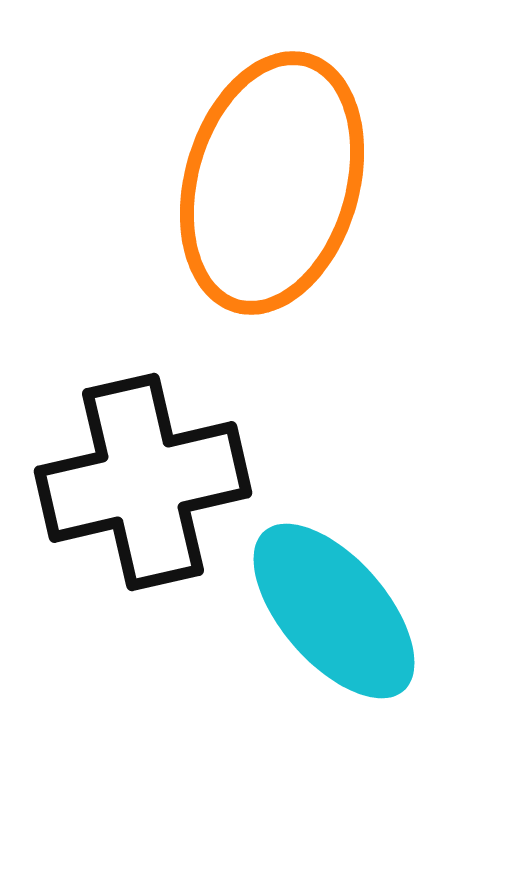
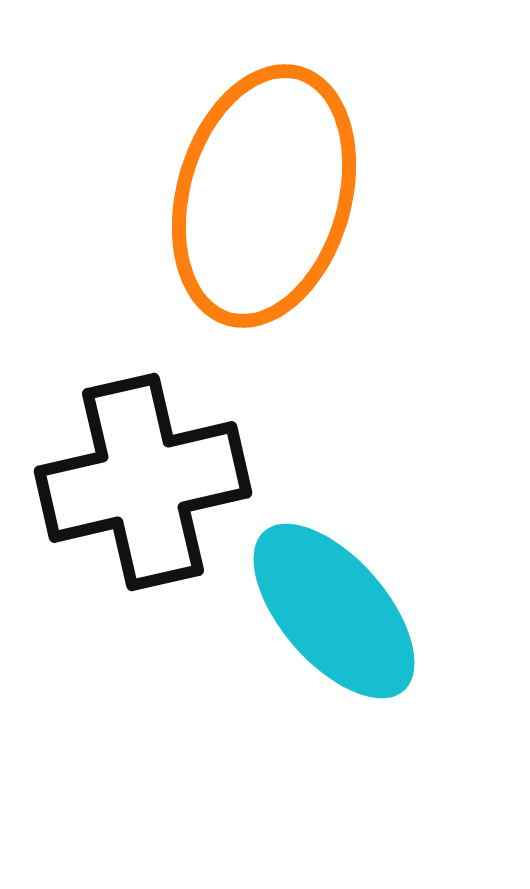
orange ellipse: moved 8 px left, 13 px down
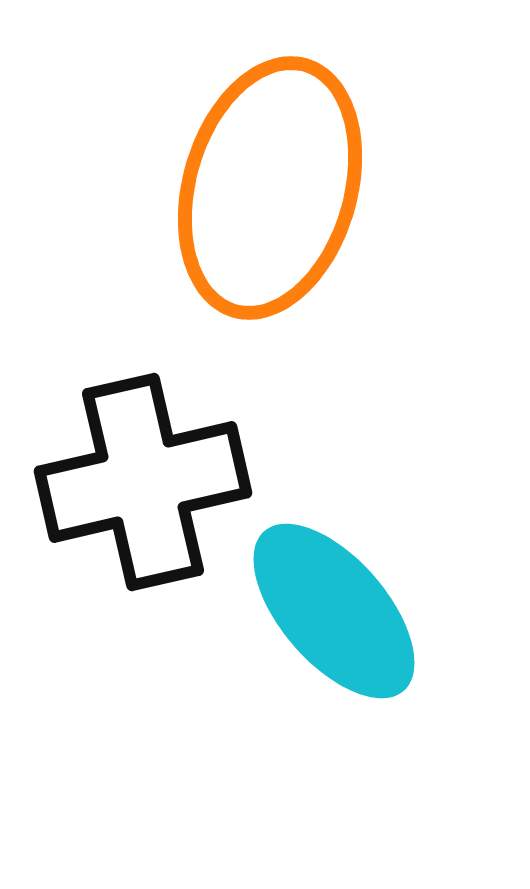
orange ellipse: moved 6 px right, 8 px up
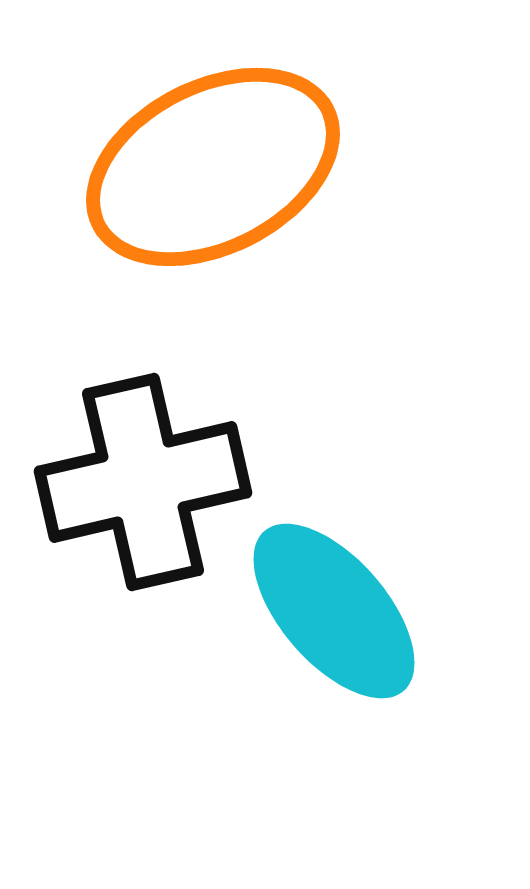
orange ellipse: moved 57 px left, 21 px up; rotated 47 degrees clockwise
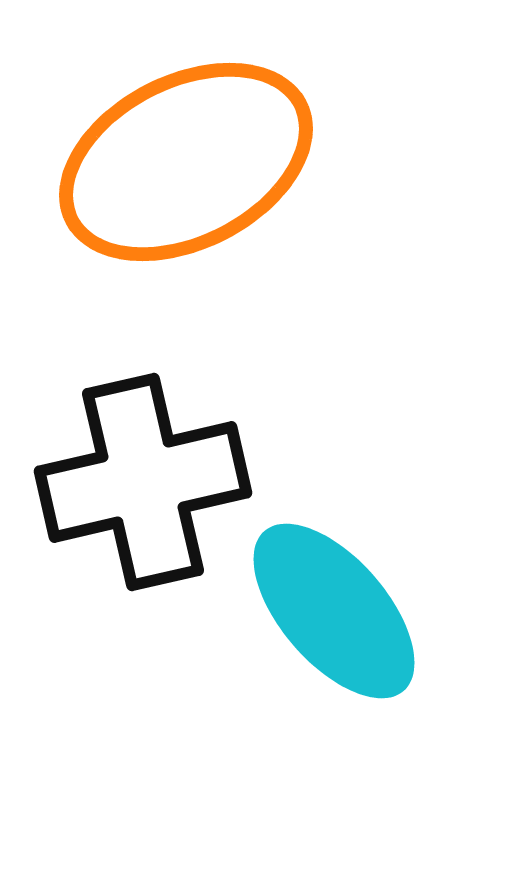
orange ellipse: moved 27 px left, 5 px up
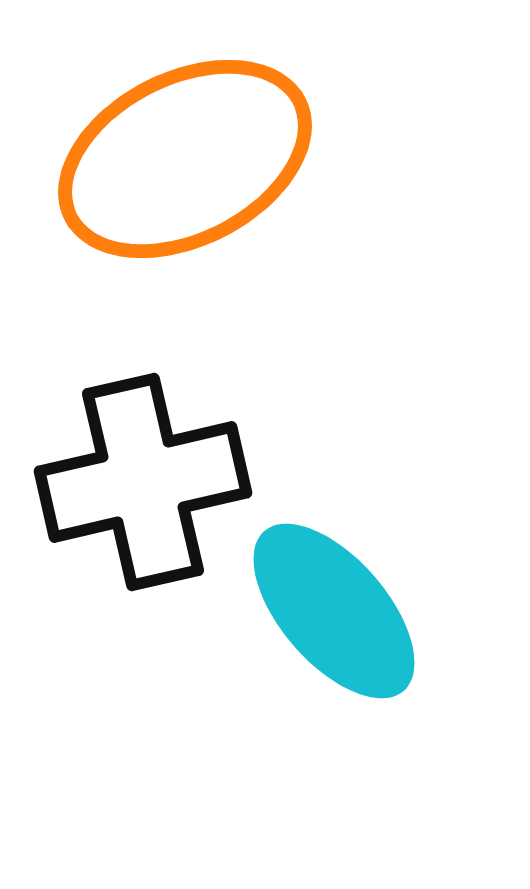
orange ellipse: moved 1 px left, 3 px up
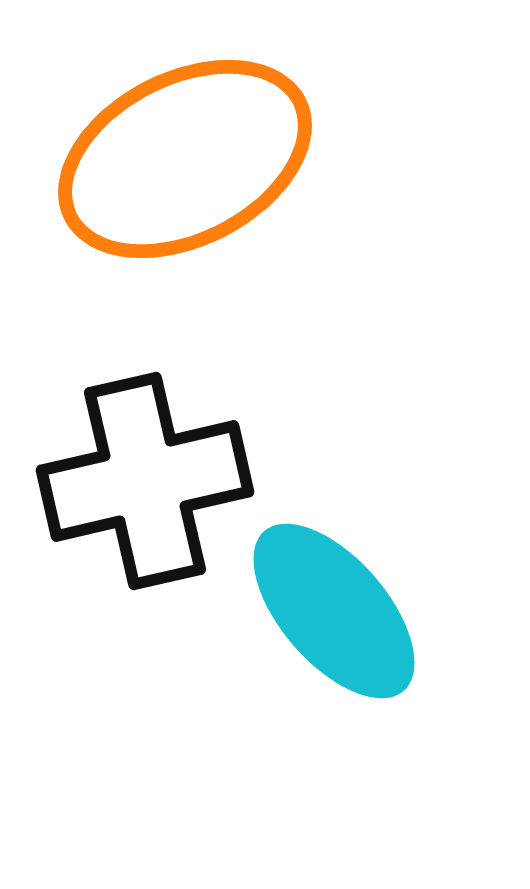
black cross: moved 2 px right, 1 px up
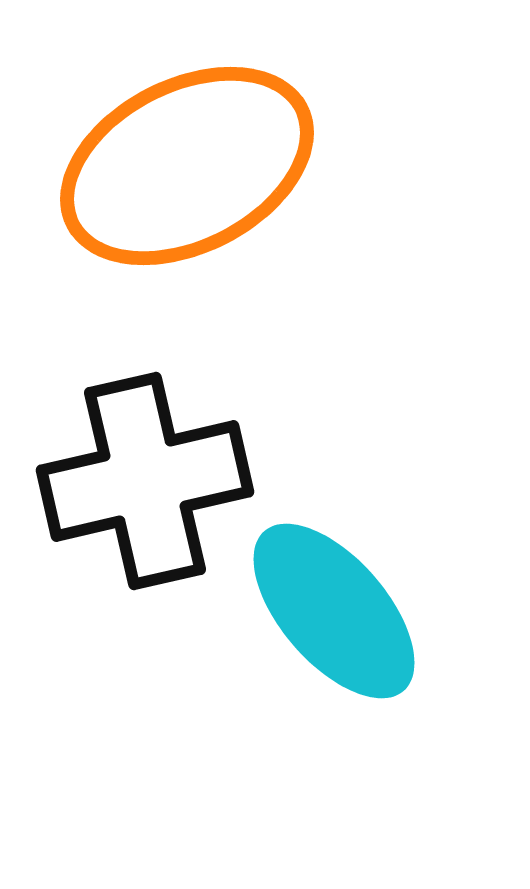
orange ellipse: moved 2 px right, 7 px down
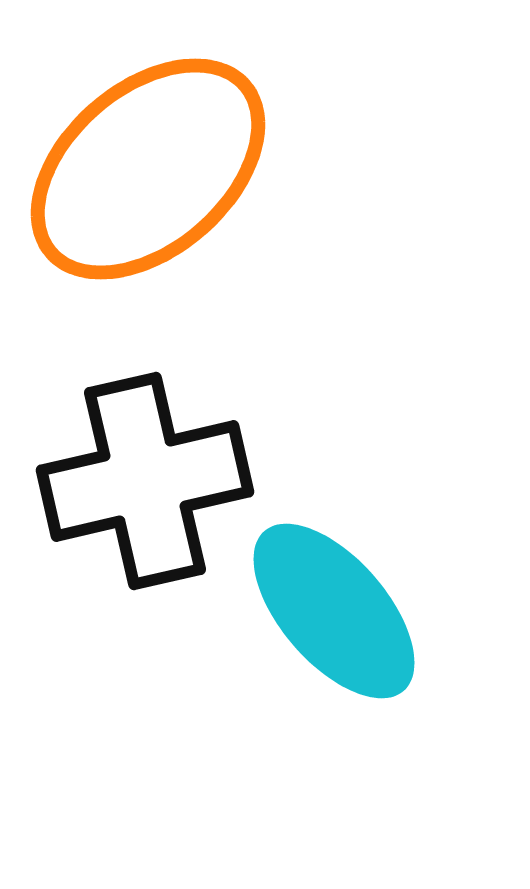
orange ellipse: moved 39 px left, 3 px down; rotated 14 degrees counterclockwise
